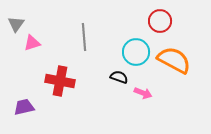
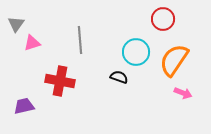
red circle: moved 3 px right, 2 px up
gray line: moved 4 px left, 3 px down
orange semicircle: rotated 84 degrees counterclockwise
pink arrow: moved 40 px right
purple trapezoid: moved 1 px up
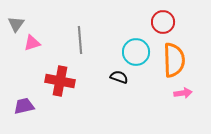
red circle: moved 3 px down
orange semicircle: rotated 144 degrees clockwise
pink arrow: rotated 30 degrees counterclockwise
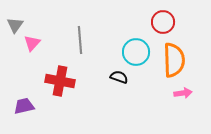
gray triangle: moved 1 px left, 1 px down
pink triangle: rotated 30 degrees counterclockwise
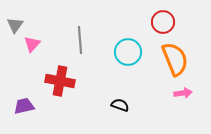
pink triangle: moved 1 px down
cyan circle: moved 8 px left
orange semicircle: moved 1 px right, 1 px up; rotated 20 degrees counterclockwise
black semicircle: moved 1 px right, 28 px down
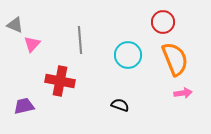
gray triangle: rotated 42 degrees counterclockwise
cyan circle: moved 3 px down
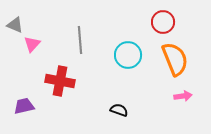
pink arrow: moved 3 px down
black semicircle: moved 1 px left, 5 px down
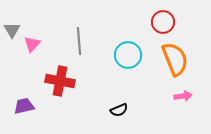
gray triangle: moved 3 px left, 5 px down; rotated 36 degrees clockwise
gray line: moved 1 px left, 1 px down
black semicircle: rotated 138 degrees clockwise
